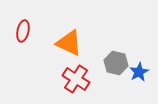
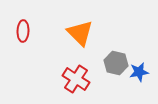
red ellipse: rotated 10 degrees counterclockwise
orange triangle: moved 11 px right, 10 px up; rotated 20 degrees clockwise
blue star: rotated 18 degrees clockwise
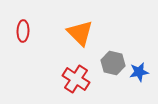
gray hexagon: moved 3 px left
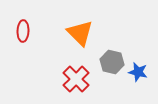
gray hexagon: moved 1 px left, 1 px up
blue star: moved 1 px left; rotated 24 degrees clockwise
red cross: rotated 12 degrees clockwise
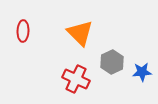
gray hexagon: rotated 20 degrees clockwise
blue star: moved 4 px right; rotated 18 degrees counterclockwise
red cross: rotated 20 degrees counterclockwise
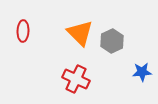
gray hexagon: moved 21 px up
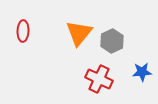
orange triangle: moved 1 px left; rotated 24 degrees clockwise
red cross: moved 23 px right
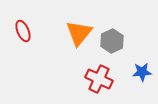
red ellipse: rotated 25 degrees counterclockwise
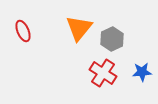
orange triangle: moved 5 px up
gray hexagon: moved 2 px up
red cross: moved 4 px right, 6 px up; rotated 8 degrees clockwise
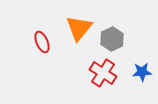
red ellipse: moved 19 px right, 11 px down
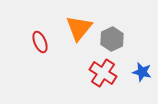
red ellipse: moved 2 px left
blue star: rotated 18 degrees clockwise
